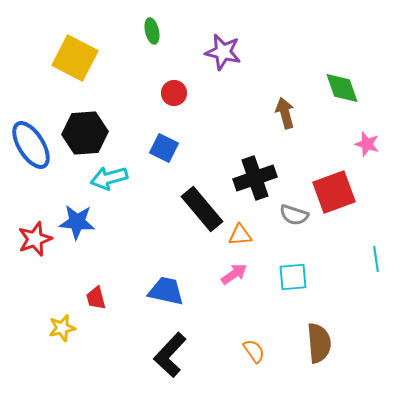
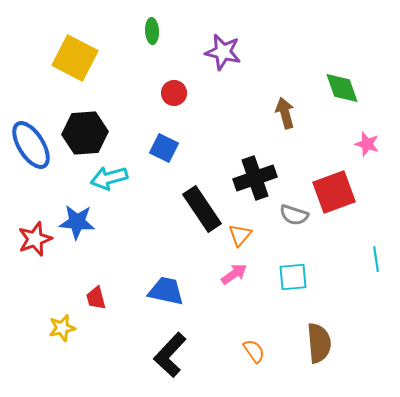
green ellipse: rotated 10 degrees clockwise
black rectangle: rotated 6 degrees clockwise
orange triangle: rotated 45 degrees counterclockwise
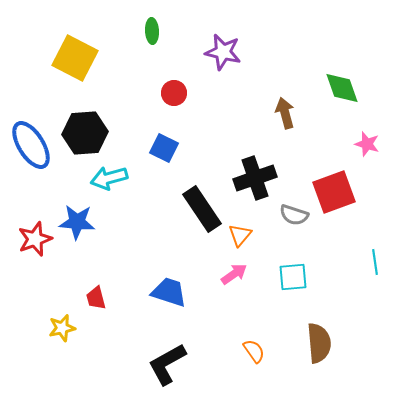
cyan line: moved 1 px left, 3 px down
blue trapezoid: moved 3 px right, 1 px down; rotated 6 degrees clockwise
black L-shape: moved 3 px left, 9 px down; rotated 18 degrees clockwise
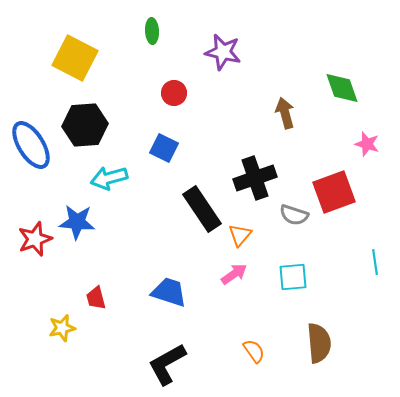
black hexagon: moved 8 px up
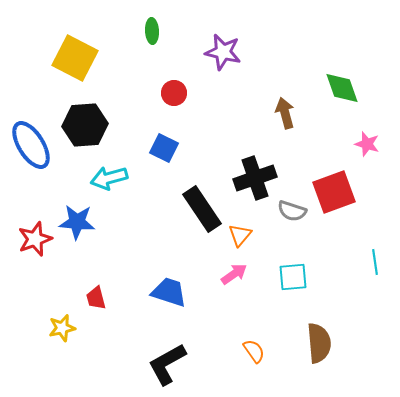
gray semicircle: moved 2 px left, 4 px up
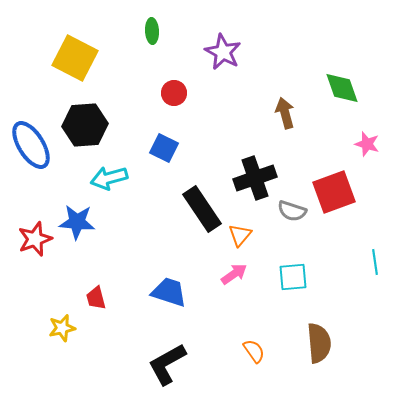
purple star: rotated 15 degrees clockwise
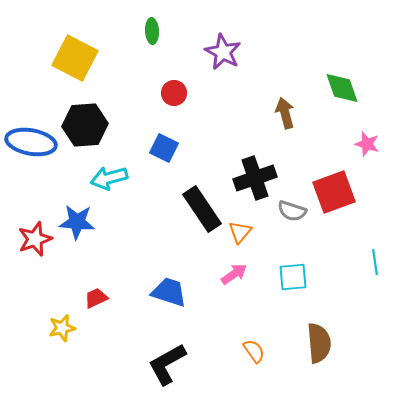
blue ellipse: moved 3 px up; rotated 48 degrees counterclockwise
orange triangle: moved 3 px up
red trapezoid: rotated 80 degrees clockwise
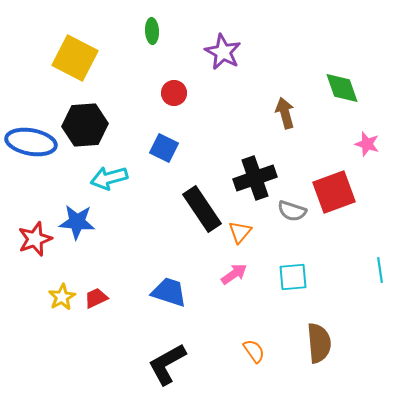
cyan line: moved 5 px right, 8 px down
yellow star: moved 31 px up; rotated 16 degrees counterclockwise
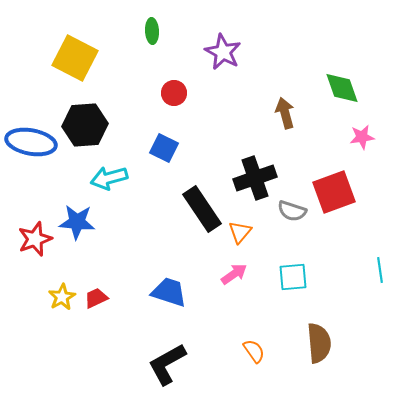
pink star: moved 5 px left, 7 px up; rotated 25 degrees counterclockwise
